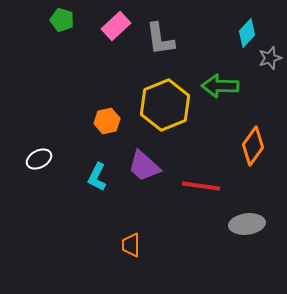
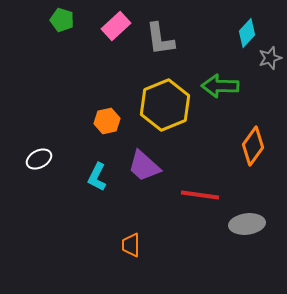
red line: moved 1 px left, 9 px down
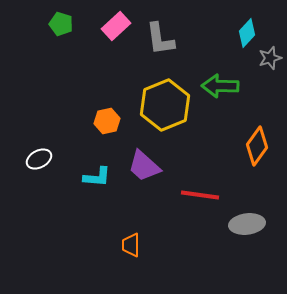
green pentagon: moved 1 px left, 4 px down
orange diamond: moved 4 px right
cyan L-shape: rotated 112 degrees counterclockwise
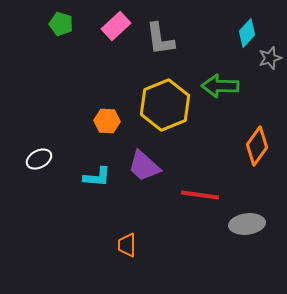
orange hexagon: rotated 15 degrees clockwise
orange trapezoid: moved 4 px left
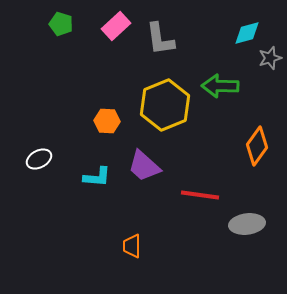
cyan diamond: rotated 32 degrees clockwise
orange trapezoid: moved 5 px right, 1 px down
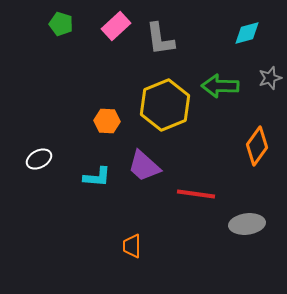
gray star: moved 20 px down
red line: moved 4 px left, 1 px up
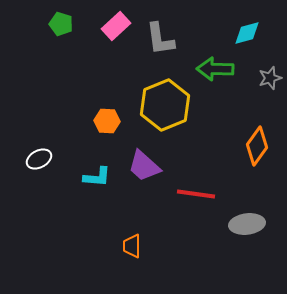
green arrow: moved 5 px left, 17 px up
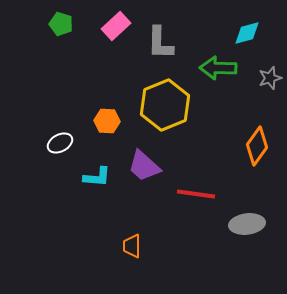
gray L-shape: moved 4 px down; rotated 9 degrees clockwise
green arrow: moved 3 px right, 1 px up
white ellipse: moved 21 px right, 16 px up
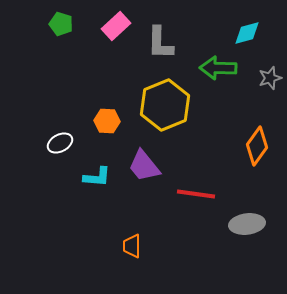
purple trapezoid: rotated 9 degrees clockwise
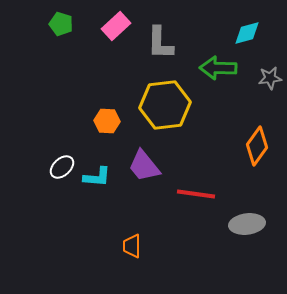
gray star: rotated 10 degrees clockwise
yellow hexagon: rotated 15 degrees clockwise
white ellipse: moved 2 px right, 24 px down; rotated 15 degrees counterclockwise
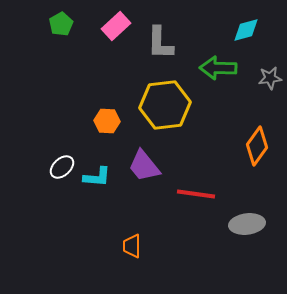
green pentagon: rotated 25 degrees clockwise
cyan diamond: moved 1 px left, 3 px up
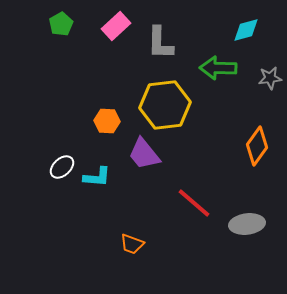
purple trapezoid: moved 12 px up
red line: moved 2 px left, 9 px down; rotated 33 degrees clockwise
orange trapezoid: moved 2 px up; rotated 70 degrees counterclockwise
